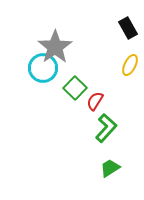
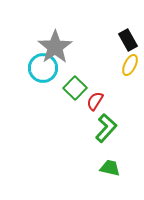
black rectangle: moved 12 px down
green trapezoid: rotated 45 degrees clockwise
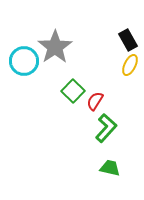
cyan circle: moved 19 px left, 7 px up
green square: moved 2 px left, 3 px down
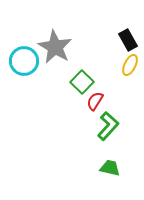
gray star: rotated 8 degrees counterclockwise
green square: moved 9 px right, 9 px up
green L-shape: moved 2 px right, 2 px up
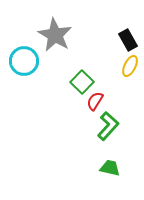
gray star: moved 12 px up
yellow ellipse: moved 1 px down
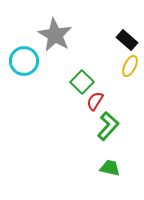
black rectangle: moved 1 px left; rotated 20 degrees counterclockwise
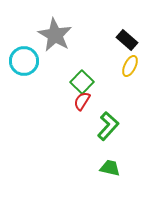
red semicircle: moved 13 px left
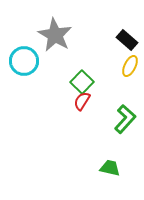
green L-shape: moved 17 px right, 7 px up
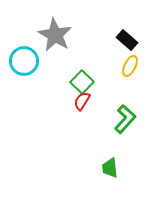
green trapezoid: rotated 110 degrees counterclockwise
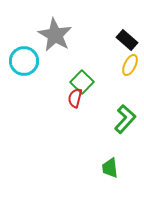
yellow ellipse: moved 1 px up
red semicircle: moved 7 px left, 3 px up; rotated 18 degrees counterclockwise
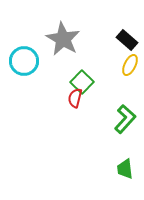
gray star: moved 8 px right, 4 px down
green trapezoid: moved 15 px right, 1 px down
